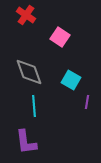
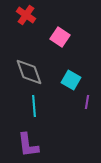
purple L-shape: moved 2 px right, 3 px down
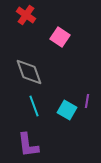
cyan square: moved 4 px left, 30 px down
purple line: moved 1 px up
cyan line: rotated 15 degrees counterclockwise
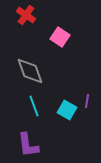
gray diamond: moved 1 px right, 1 px up
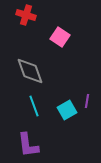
red cross: rotated 18 degrees counterclockwise
cyan square: rotated 30 degrees clockwise
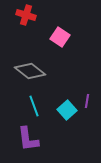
gray diamond: rotated 32 degrees counterclockwise
cyan square: rotated 12 degrees counterclockwise
purple L-shape: moved 6 px up
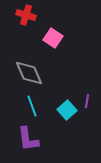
pink square: moved 7 px left, 1 px down
gray diamond: moved 1 px left, 2 px down; rotated 28 degrees clockwise
cyan line: moved 2 px left
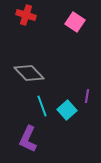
pink square: moved 22 px right, 16 px up
gray diamond: rotated 20 degrees counterclockwise
purple line: moved 5 px up
cyan line: moved 10 px right
purple L-shape: rotated 32 degrees clockwise
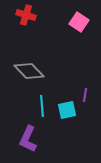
pink square: moved 4 px right
gray diamond: moved 2 px up
purple line: moved 2 px left, 1 px up
cyan line: rotated 15 degrees clockwise
cyan square: rotated 30 degrees clockwise
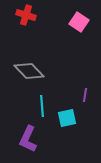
cyan square: moved 8 px down
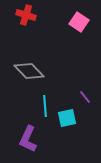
purple line: moved 2 px down; rotated 48 degrees counterclockwise
cyan line: moved 3 px right
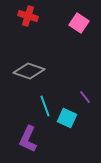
red cross: moved 2 px right, 1 px down
pink square: moved 1 px down
gray diamond: rotated 28 degrees counterclockwise
cyan line: rotated 15 degrees counterclockwise
cyan square: rotated 36 degrees clockwise
